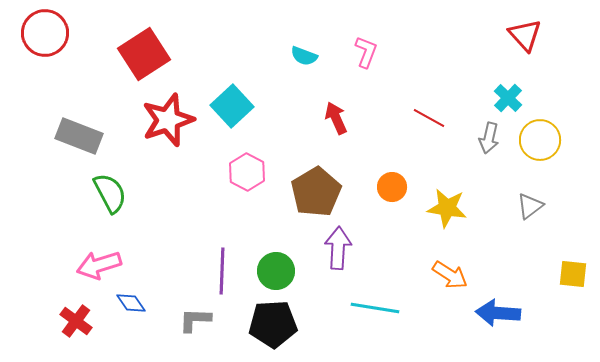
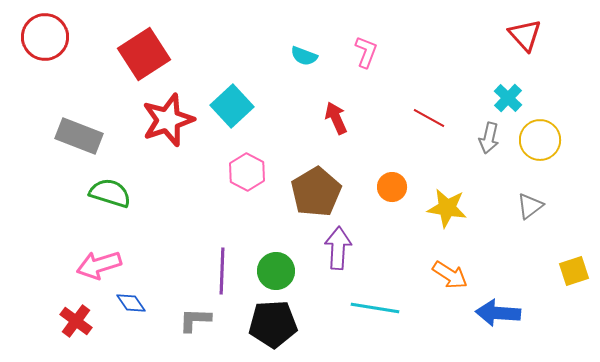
red circle: moved 4 px down
green semicircle: rotated 45 degrees counterclockwise
yellow square: moved 1 px right, 3 px up; rotated 24 degrees counterclockwise
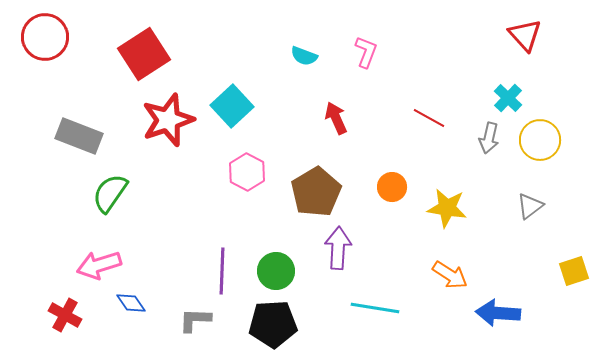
green semicircle: rotated 72 degrees counterclockwise
red cross: moved 11 px left, 6 px up; rotated 8 degrees counterclockwise
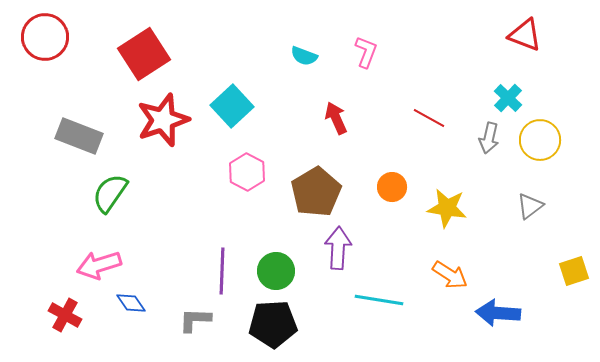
red triangle: rotated 27 degrees counterclockwise
red star: moved 5 px left
cyan line: moved 4 px right, 8 px up
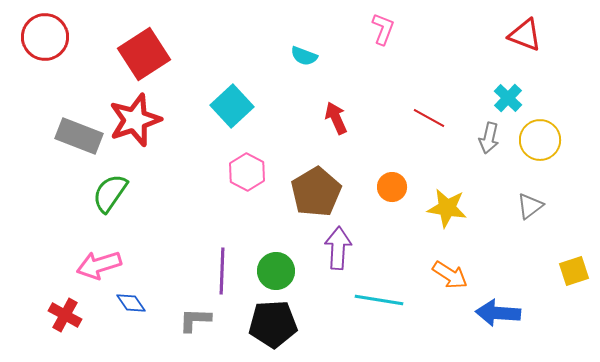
pink L-shape: moved 17 px right, 23 px up
red star: moved 28 px left
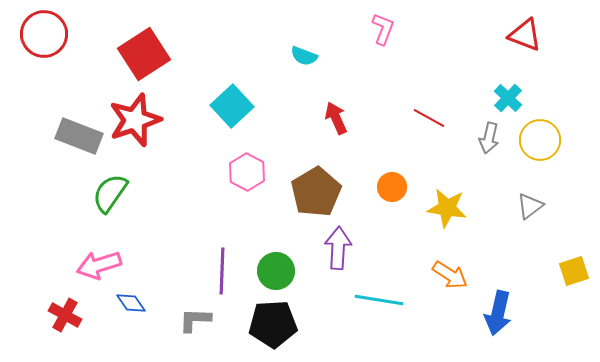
red circle: moved 1 px left, 3 px up
blue arrow: rotated 81 degrees counterclockwise
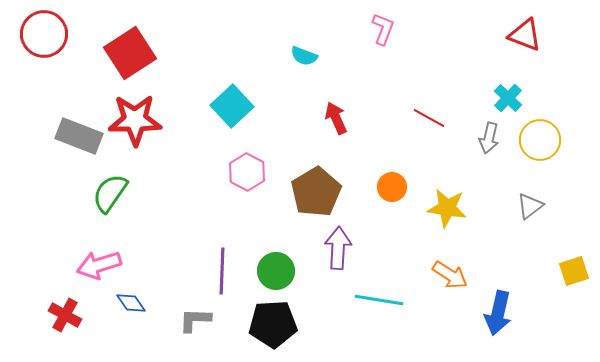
red square: moved 14 px left, 1 px up
red star: rotated 18 degrees clockwise
